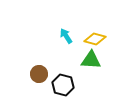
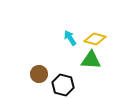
cyan arrow: moved 4 px right, 2 px down
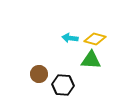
cyan arrow: rotated 49 degrees counterclockwise
black hexagon: rotated 10 degrees counterclockwise
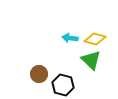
green triangle: rotated 40 degrees clockwise
black hexagon: rotated 10 degrees clockwise
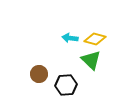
black hexagon: moved 3 px right; rotated 20 degrees counterclockwise
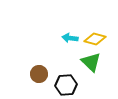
green triangle: moved 2 px down
